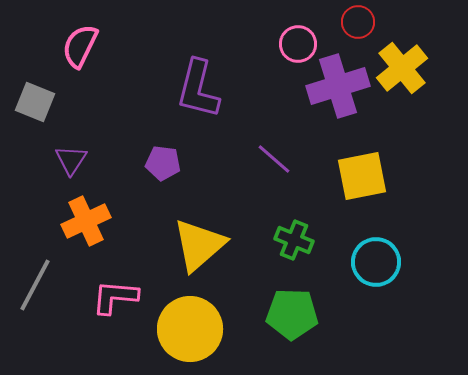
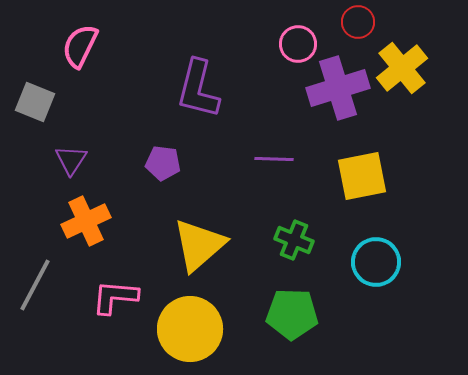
purple cross: moved 2 px down
purple line: rotated 39 degrees counterclockwise
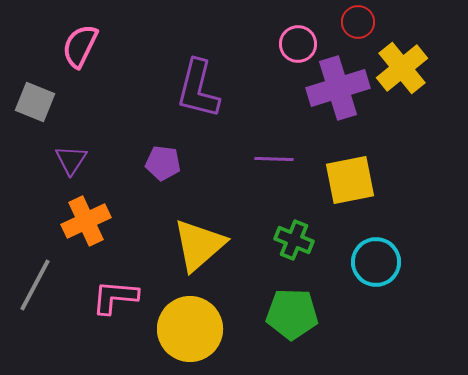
yellow square: moved 12 px left, 4 px down
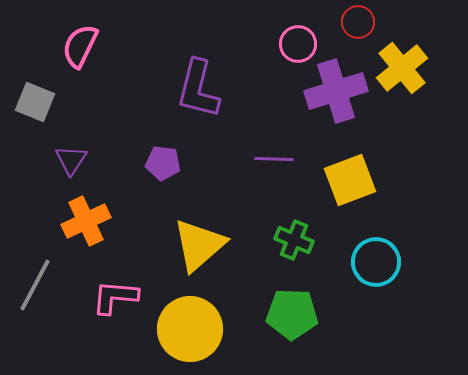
purple cross: moved 2 px left, 3 px down
yellow square: rotated 10 degrees counterclockwise
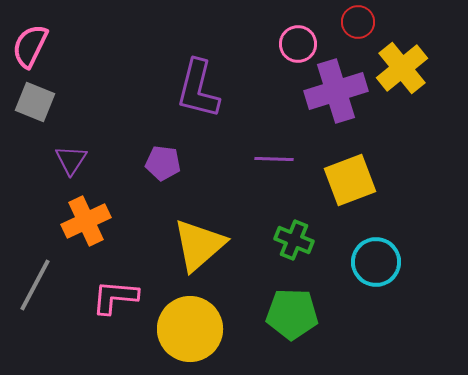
pink semicircle: moved 50 px left
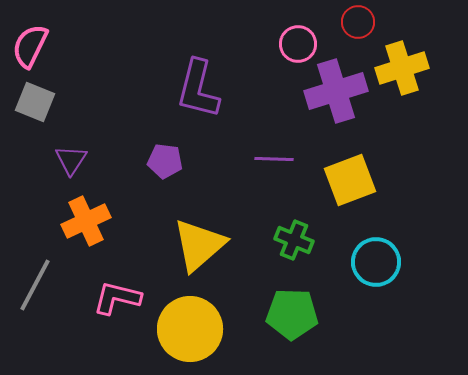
yellow cross: rotated 21 degrees clockwise
purple pentagon: moved 2 px right, 2 px up
pink L-shape: moved 2 px right, 1 px down; rotated 9 degrees clockwise
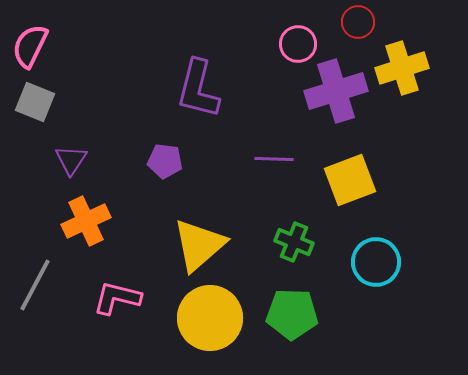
green cross: moved 2 px down
yellow circle: moved 20 px right, 11 px up
